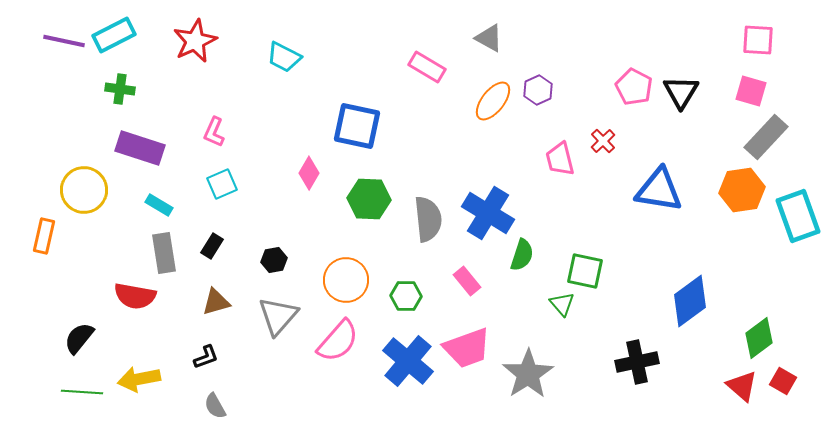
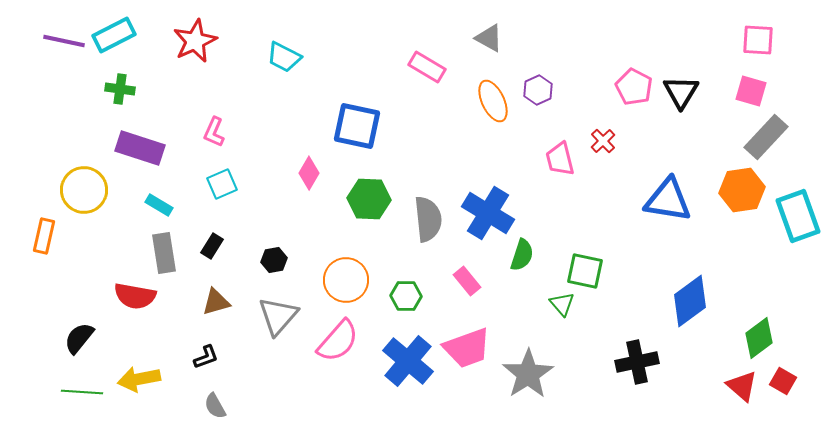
orange ellipse at (493, 101): rotated 63 degrees counterclockwise
blue triangle at (659, 190): moved 9 px right, 10 px down
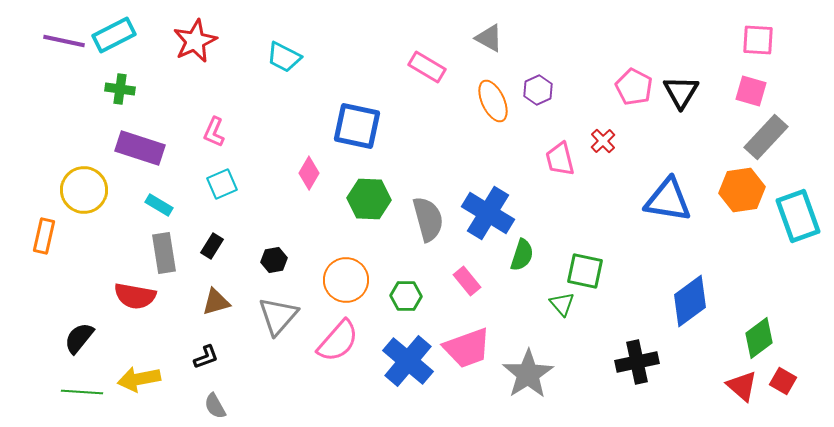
gray semicircle at (428, 219): rotated 9 degrees counterclockwise
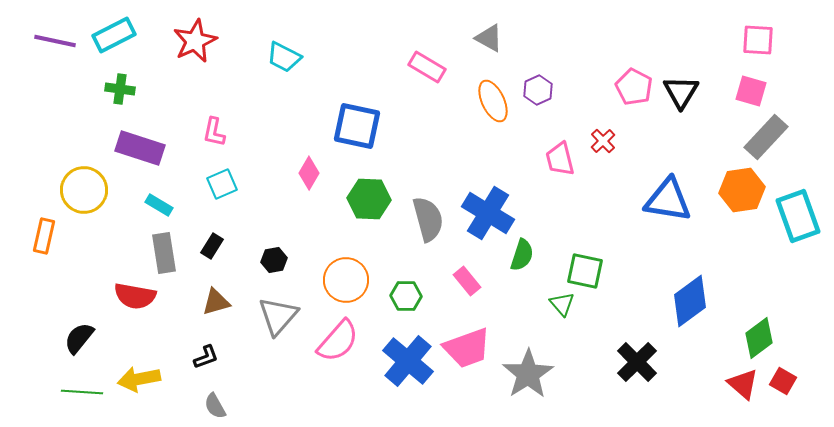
purple line at (64, 41): moved 9 px left
pink L-shape at (214, 132): rotated 12 degrees counterclockwise
black cross at (637, 362): rotated 33 degrees counterclockwise
red triangle at (742, 386): moved 1 px right, 2 px up
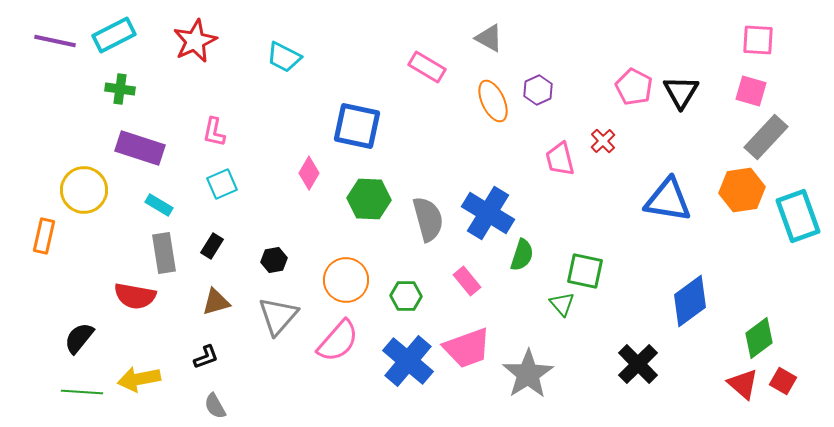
black cross at (637, 362): moved 1 px right, 2 px down
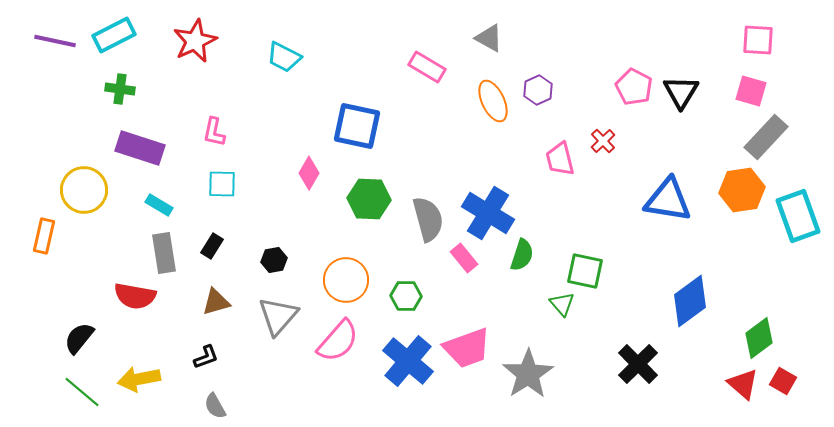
cyan square at (222, 184): rotated 24 degrees clockwise
pink rectangle at (467, 281): moved 3 px left, 23 px up
green line at (82, 392): rotated 36 degrees clockwise
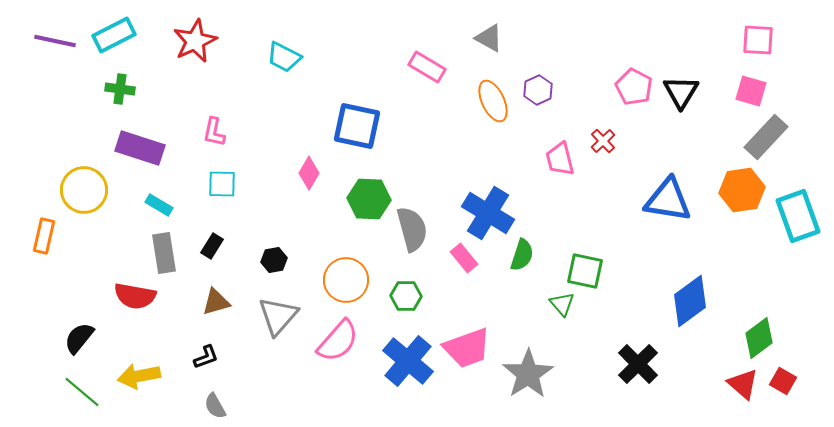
gray semicircle at (428, 219): moved 16 px left, 10 px down
yellow arrow at (139, 379): moved 3 px up
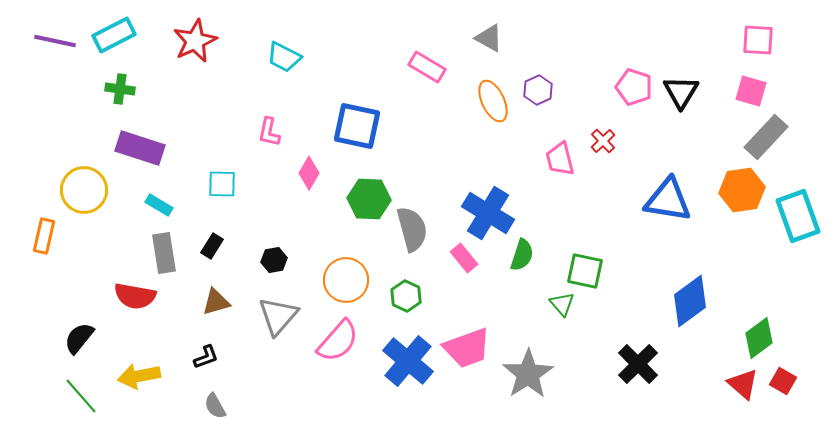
pink pentagon at (634, 87): rotated 9 degrees counterclockwise
pink L-shape at (214, 132): moved 55 px right
green hexagon at (406, 296): rotated 24 degrees clockwise
green line at (82, 392): moved 1 px left, 4 px down; rotated 9 degrees clockwise
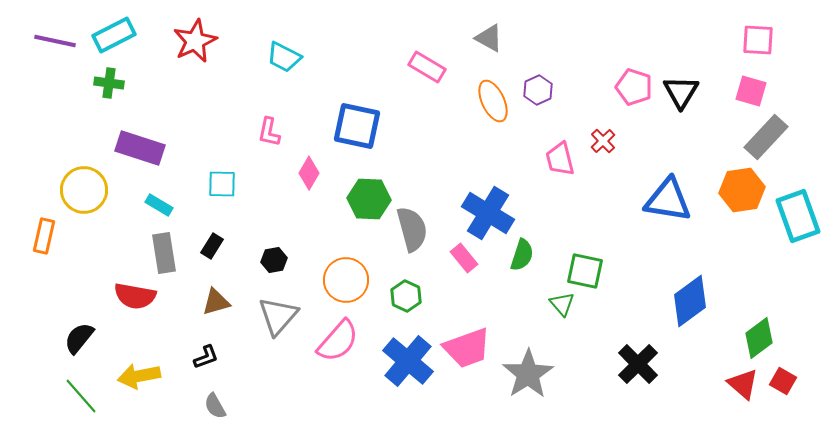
green cross at (120, 89): moved 11 px left, 6 px up
